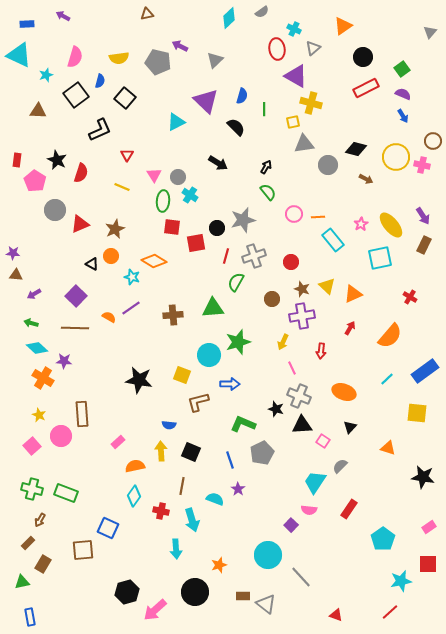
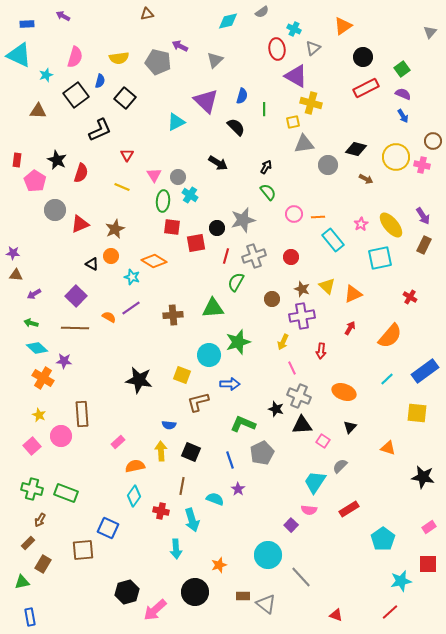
cyan diamond at (229, 18): moved 1 px left, 3 px down; rotated 30 degrees clockwise
red circle at (291, 262): moved 5 px up
red rectangle at (349, 509): rotated 24 degrees clockwise
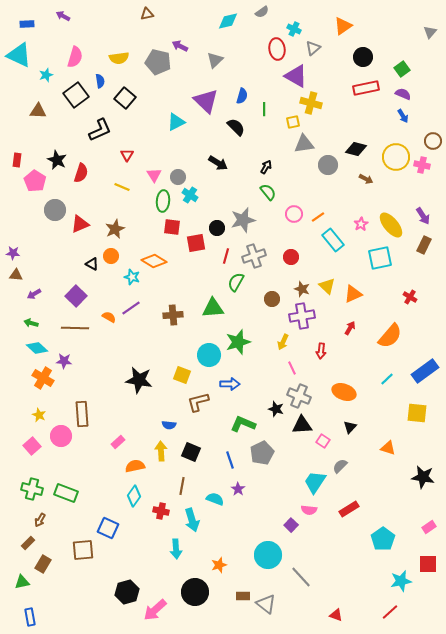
blue semicircle at (100, 81): rotated 24 degrees counterclockwise
red rectangle at (366, 88): rotated 15 degrees clockwise
orange line at (318, 217): rotated 32 degrees counterclockwise
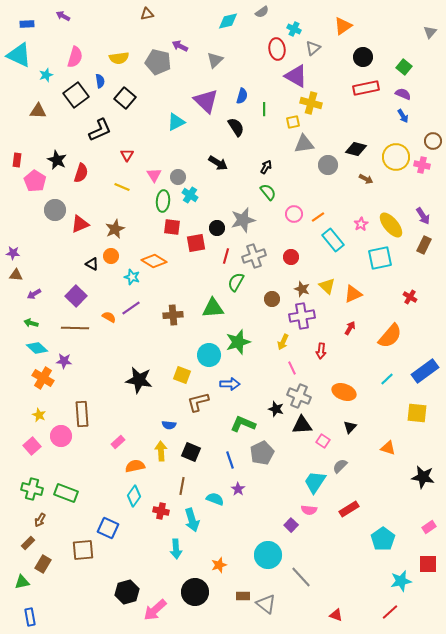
green square at (402, 69): moved 2 px right, 2 px up; rotated 14 degrees counterclockwise
black semicircle at (236, 127): rotated 12 degrees clockwise
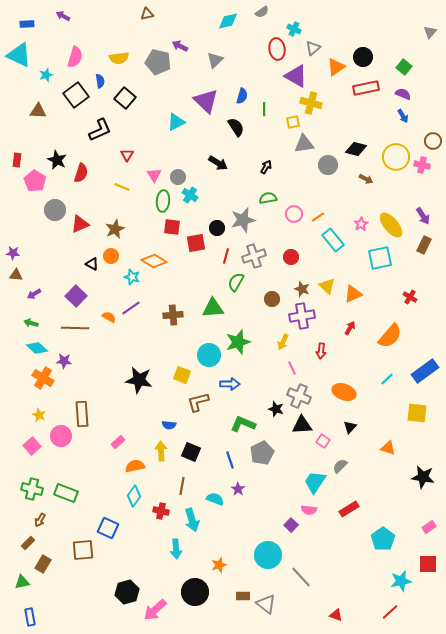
orange triangle at (343, 26): moved 7 px left, 41 px down
green semicircle at (268, 192): moved 6 px down; rotated 60 degrees counterclockwise
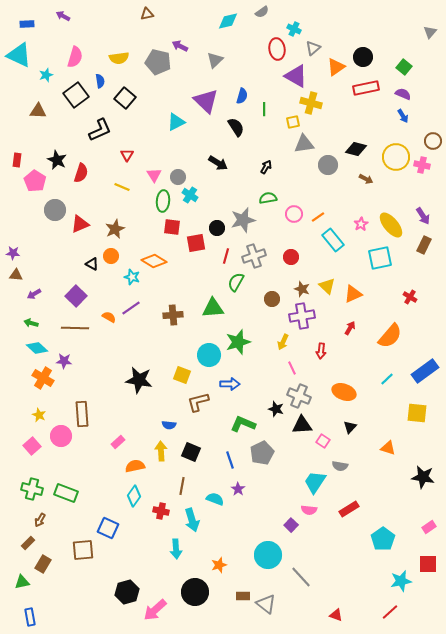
gray semicircle at (340, 466): rotated 126 degrees counterclockwise
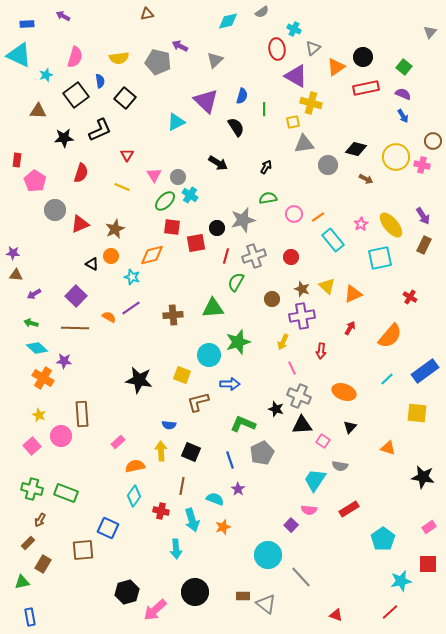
black star at (57, 160): moved 7 px right, 22 px up; rotated 30 degrees counterclockwise
green ellipse at (163, 201): moved 2 px right; rotated 40 degrees clockwise
orange diamond at (154, 261): moved 2 px left, 6 px up; rotated 45 degrees counterclockwise
cyan trapezoid at (315, 482): moved 2 px up
orange star at (219, 565): moved 4 px right, 38 px up
